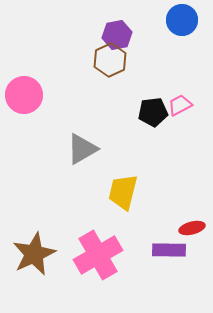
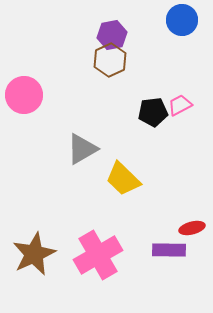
purple hexagon: moved 5 px left
yellow trapezoid: moved 13 px up; rotated 60 degrees counterclockwise
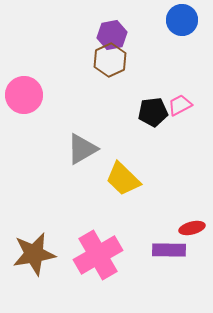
brown star: rotated 15 degrees clockwise
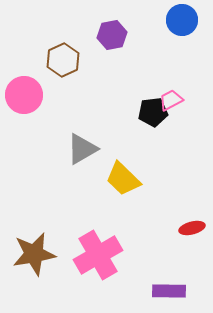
brown hexagon: moved 47 px left
pink trapezoid: moved 9 px left, 5 px up
purple rectangle: moved 41 px down
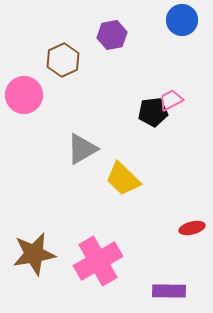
pink cross: moved 6 px down
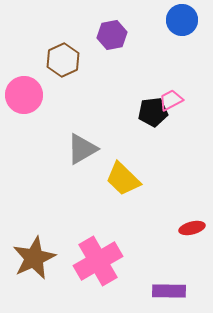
brown star: moved 4 px down; rotated 15 degrees counterclockwise
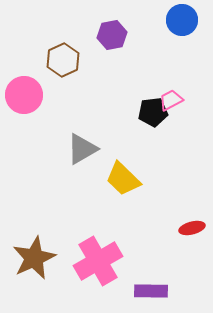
purple rectangle: moved 18 px left
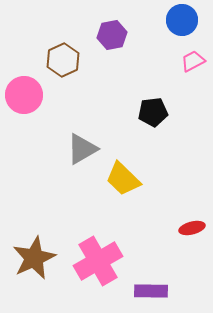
pink trapezoid: moved 22 px right, 39 px up
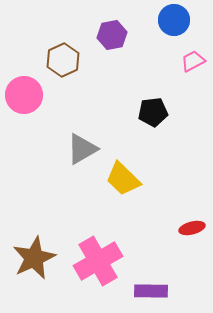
blue circle: moved 8 px left
